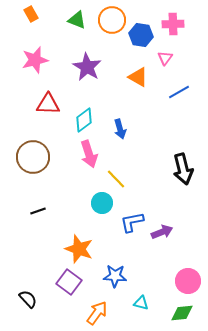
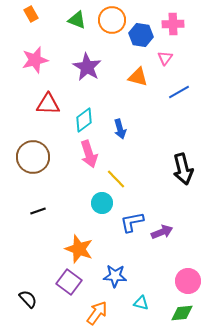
orange triangle: rotated 15 degrees counterclockwise
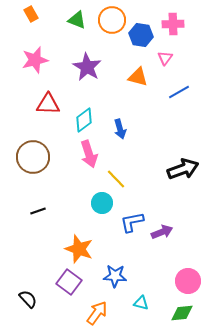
black arrow: rotated 96 degrees counterclockwise
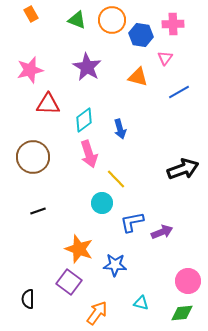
pink star: moved 5 px left, 10 px down
blue star: moved 11 px up
black semicircle: rotated 138 degrees counterclockwise
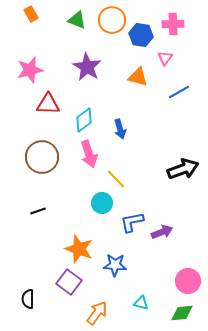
brown circle: moved 9 px right
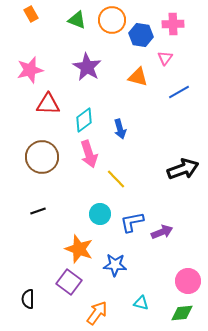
cyan circle: moved 2 px left, 11 px down
